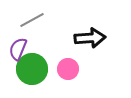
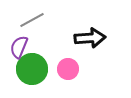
purple semicircle: moved 1 px right, 2 px up
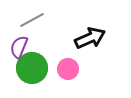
black arrow: rotated 20 degrees counterclockwise
green circle: moved 1 px up
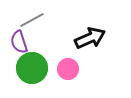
purple semicircle: moved 5 px up; rotated 40 degrees counterclockwise
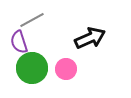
pink circle: moved 2 px left
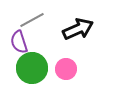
black arrow: moved 12 px left, 9 px up
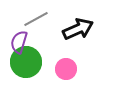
gray line: moved 4 px right, 1 px up
purple semicircle: rotated 35 degrees clockwise
green circle: moved 6 px left, 6 px up
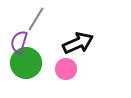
gray line: rotated 30 degrees counterclockwise
black arrow: moved 14 px down
green circle: moved 1 px down
